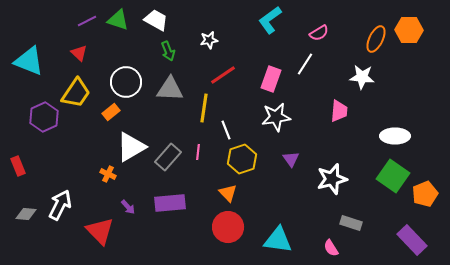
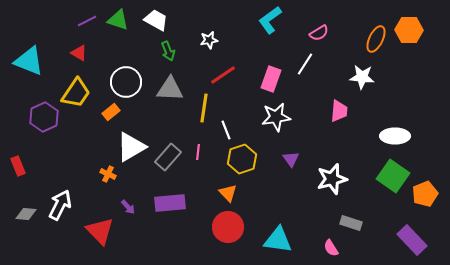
red triangle at (79, 53): rotated 12 degrees counterclockwise
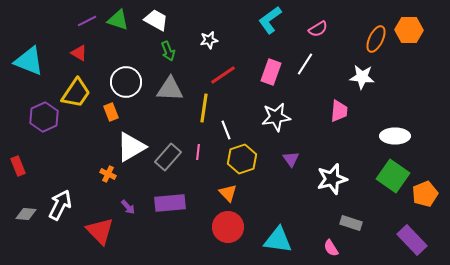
pink semicircle at (319, 33): moved 1 px left, 4 px up
pink rectangle at (271, 79): moved 7 px up
orange rectangle at (111, 112): rotated 72 degrees counterclockwise
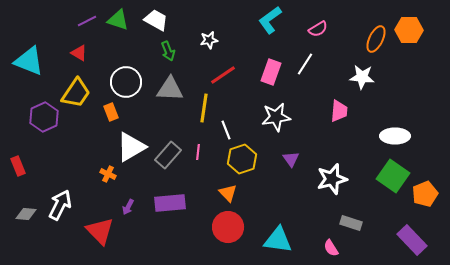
gray rectangle at (168, 157): moved 2 px up
purple arrow at (128, 207): rotated 70 degrees clockwise
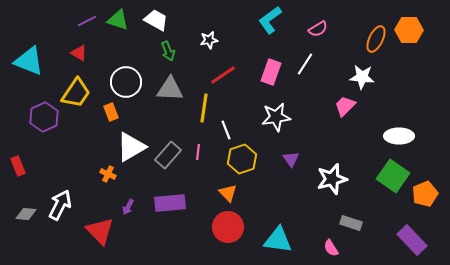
pink trapezoid at (339, 111): moved 6 px right, 5 px up; rotated 140 degrees counterclockwise
white ellipse at (395, 136): moved 4 px right
